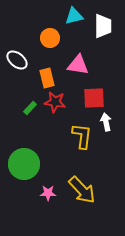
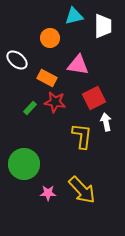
orange rectangle: rotated 48 degrees counterclockwise
red square: rotated 25 degrees counterclockwise
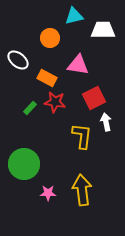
white trapezoid: moved 4 px down; rotated 90 degrees counterclockwise
white ellipse: moved 1 px right
yellow arrow: rotated 144 degrees counterclockwise
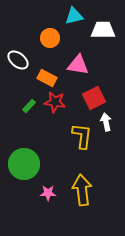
green rectangle: moved 1 px left, 2 px up
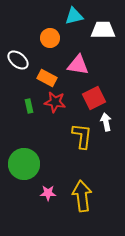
green rectangle: rotated 56 degrees counterclockwise
yellow arrow: moved 6 px down
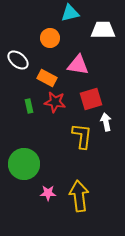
cyan triangle: moved 4 px left, 3 px up
red square: moved 3 px left, 1 px down; rotated 10 degrees clockwise
yellow arrow: moved 3 px left
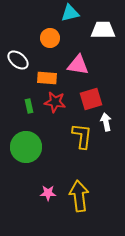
orange rectangle: rotated 24 degrees counterclockwise
green circle: moved 2 px right, 17 px up
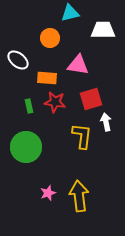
pink star: rotated 21 degrees counterclockwise
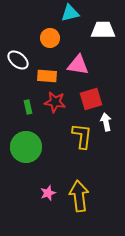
orange rectangle: moved 2 px up
green rectangle: moved 1 px left, 1 px down
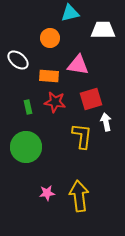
orange rectangle: moved 2 px right
pink star: moved 1 px left; rotated 14 degrees clockwise
